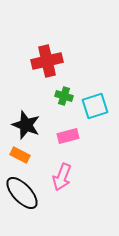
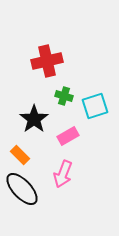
black star: moved 8 px right, 6 px up; rotated 16 degrees clockwise
pink rectangle: rotated 15 degrees counterclockwise
orange rectangle: rotated 18 degrees clockwise
pink arrow: moved 1 px right, 3 px up
black ellipse: moved 4 px up
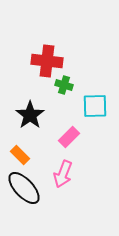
red cross: rotated 20 degrees clockwise
green cross: moved 11 px up
cyan square: rotated 16 degrees clockwise
black star: moved 4 px left, 4 px up
pink rectangle: moved 1 px right, 1 px down; rotated 15 degrees counterclockwise
black ellipse: moved 2 px right, 1 px up
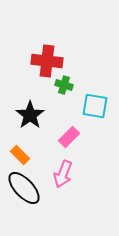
cyan square: rotated 12 degrees clockwise
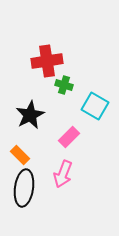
red cross: rotated 16 degrees counterclockwise
cyan square: rotated 20 degrees clockwise
black star: rotated 8 degrees clockwise
black ellipse: rotated 51 degrees clockwise
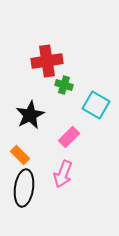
cyan square: moved 1 px right, 1 px up
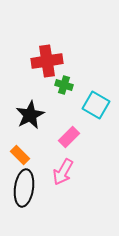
pink arrow: moved 2 px up; rotated 8 degrees clockwise
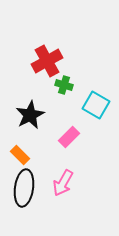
red cross: rotated 20 degrees counterclockwise
pink arrow: moved 11 px down
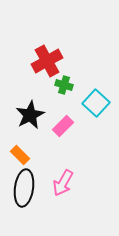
cyan square: moved 2 px up; rotated 12 degrees clockwise
pink rectangle: moved 6 px left, 11 px up
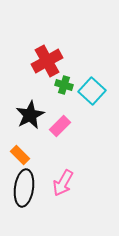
cyan square: moved 4 px left, 12 px up
pink rectangle: moved 3 px left
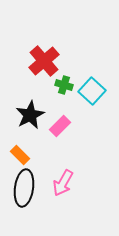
red cross: moved 3 px left; rotated 12 degrees counterclockwise
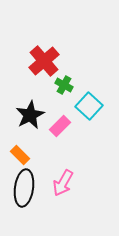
green cross: rotated 12 degrees clockwise
cyan square: moved 3 px left, 15 px down
